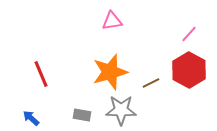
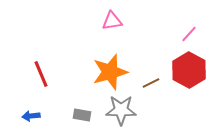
blue arrow: moved 2 px up; rotated 48 degrees counterclockwise
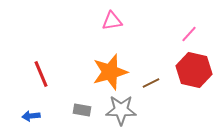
red hexagon: moved 5 px right; rotated 16 degrees counterclockwise
gray rectangle: moved 5 px up
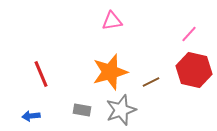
brown line: moved 1 px up
gray star: rotated 20 degrees counterclockwise
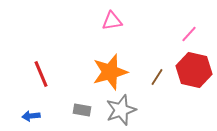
brown line: moved 6 px right, 5 px up; rotated 30 degrees counterclockwise
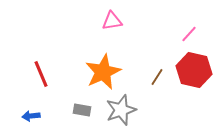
orange star: moved 7 px left; rotated 9 degrees counterclockwise
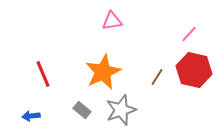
red line: moved 2 px right
gray rectangle: rotated 30 degrees clockwise
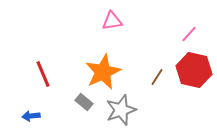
gray rectangle: moved 2 px right, 8 px up
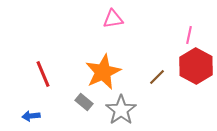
pink triangle: moved 1 px right, 2 px up
pink line: moved 1 px down; rotated 30 degrees counterclockwise
red hexagon: moved 2 px right, 4 px up; rotated 16 degrees clockwise
brown line: rotated 12 degrees clockwise
gray star: rotated 16 degrees counterclockwise
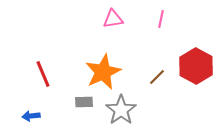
pink line: moved 28 px left, 16 px up
gray rectangle: rotated 42 degrees counterclockwise
